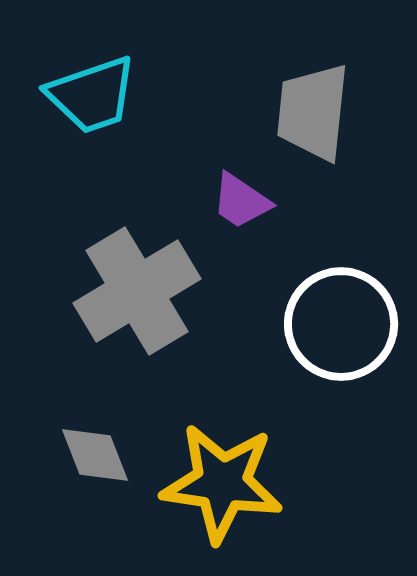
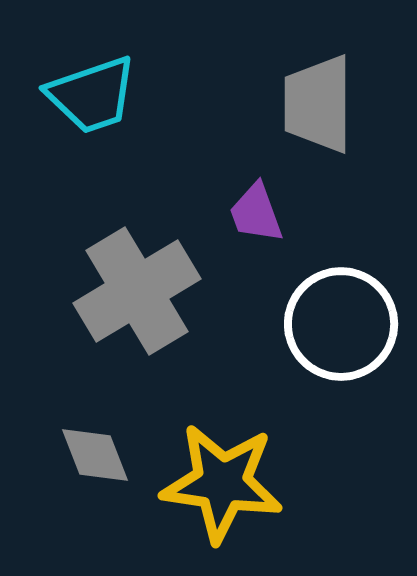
gray trapezoid: moved 5 px right, 8 px up; rotated 6 degrees counterclockwise
purple trapezoid: moved 15 px right, 12 px down; rotated 36 degrees clockwise
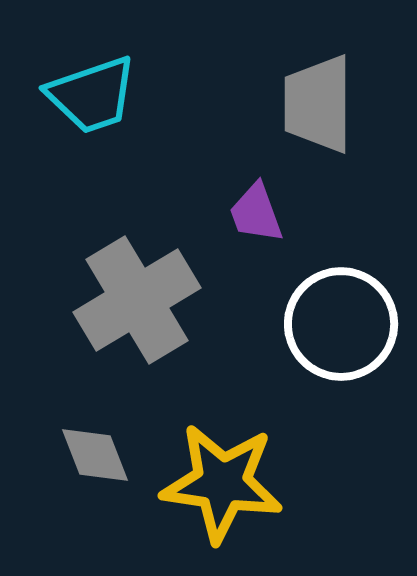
gray cross: moved 9 px down
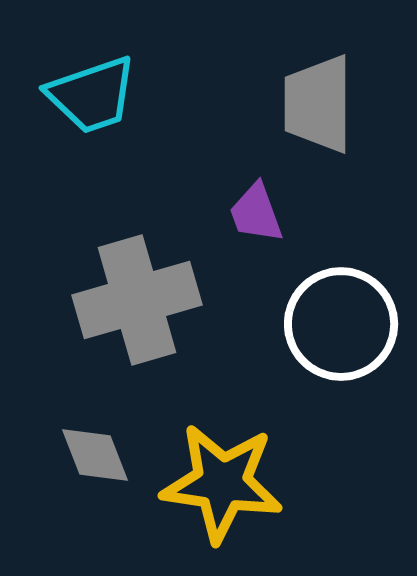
gray cross: rotated 15 degrees clockwise
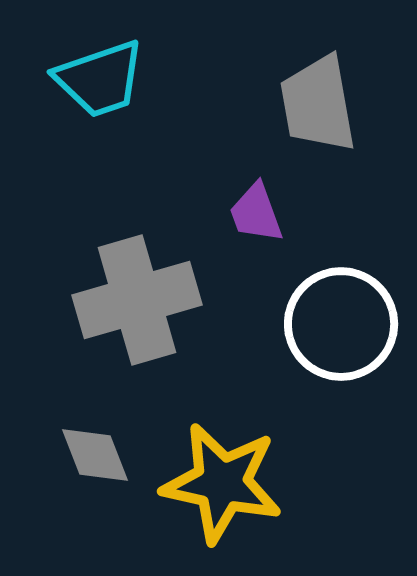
cyan trapezoid: moved 8 px right, 16 px up
gray trapezoid: rotated 10 degrees counterclockwise
yellow star: rotated 4 degrees clockwise
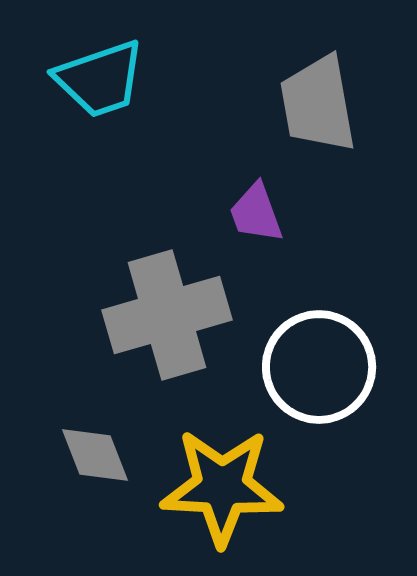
gray cross: moved 30 px right, 15 px down
white circle: moved 22 px left, 43 px down
yellow star: moved 4 px down; rotated 9 degrees counterclockwise
